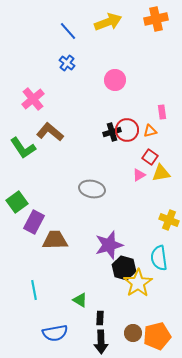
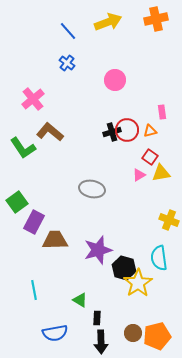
purple star: moved 11 px left, 5 px down
black rectangle: moved 3 px left
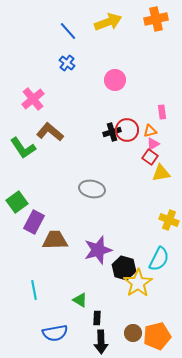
pink triangle: moved 14 px right, 31 px up
cyan semicircle: moved 1 px down; rotated 145 degrees counterclockwise
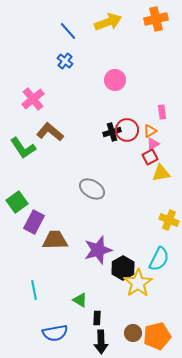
blue cross: moved 2 px left, 2 px up
orange triangle: rotated 16 degrees counterclockwise
red square: rotated 28 degrees clockwise
gray ellipse: rotated 20 degrees clockwise
black hexagon: moved 1 px left; rotated 15 degrees clockwise
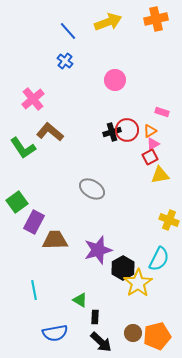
pink rectangle: rotated 64 degrees counterclockwise
yellow triangle: moved 1 px left, 2 px down
black rectangle: moved 2 px left, 1 px up
black arrow: rotated 45 degrees counterclockwise
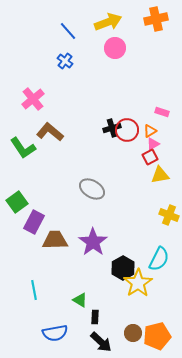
pink circle: moved 32 px up
black cross: moved 4 px up
yellow cross: moved 5 px up
purple star: moved 5 px left, 8 px up; rotated 20 degrees counterclockwise
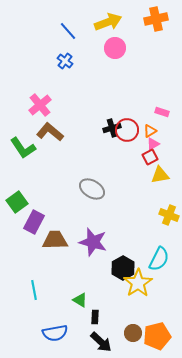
pink cross: moved 7 px right, 6 px down
purple star: rotated 20 degrees counterclockwise
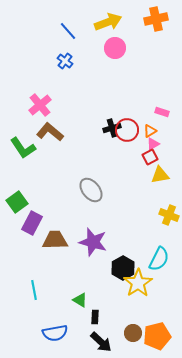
gray ellipse: moved 1 px left, 1 px down; rotated 20 degrees clockwise
purple rectangle: moved 2 px left, 1 px down
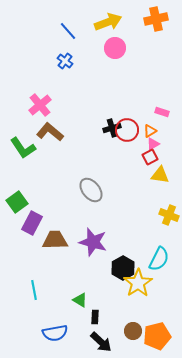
yellow triangle: rotated 18 degrees clockwise
brown circle: moved 2 px up
